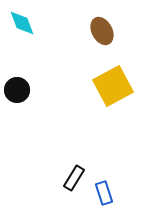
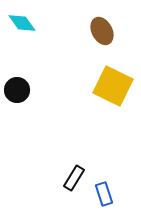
cyan diamond: rotated 16 degrees counterclockwise
yellow square: rotated 36 degrees counterclockwise
blue rectangle: moved 1 px down
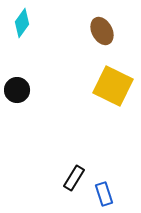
cyan diamond: rotated 72 degrees clockwise
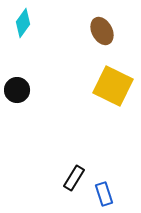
cyan diamond: moved 1 px right
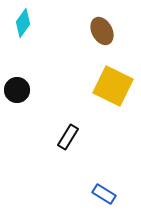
black rectangle: moved 6 px left, 41 px up
blue rectangle: rotated 40 degrees counterclockwise
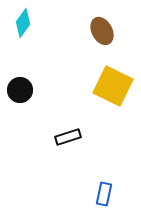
black circle: moved 3 px right
black rectangle: rotated 40 degrees clockwise
blue rectangle: rotated 70 degrees clockwise
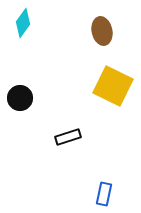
brown ellipse: rotated 16 degrees clockwise
black circle: moved 8 px down
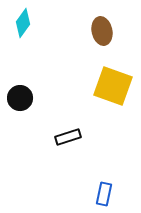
yellow square: rotated 6 degrees counterclockwise
